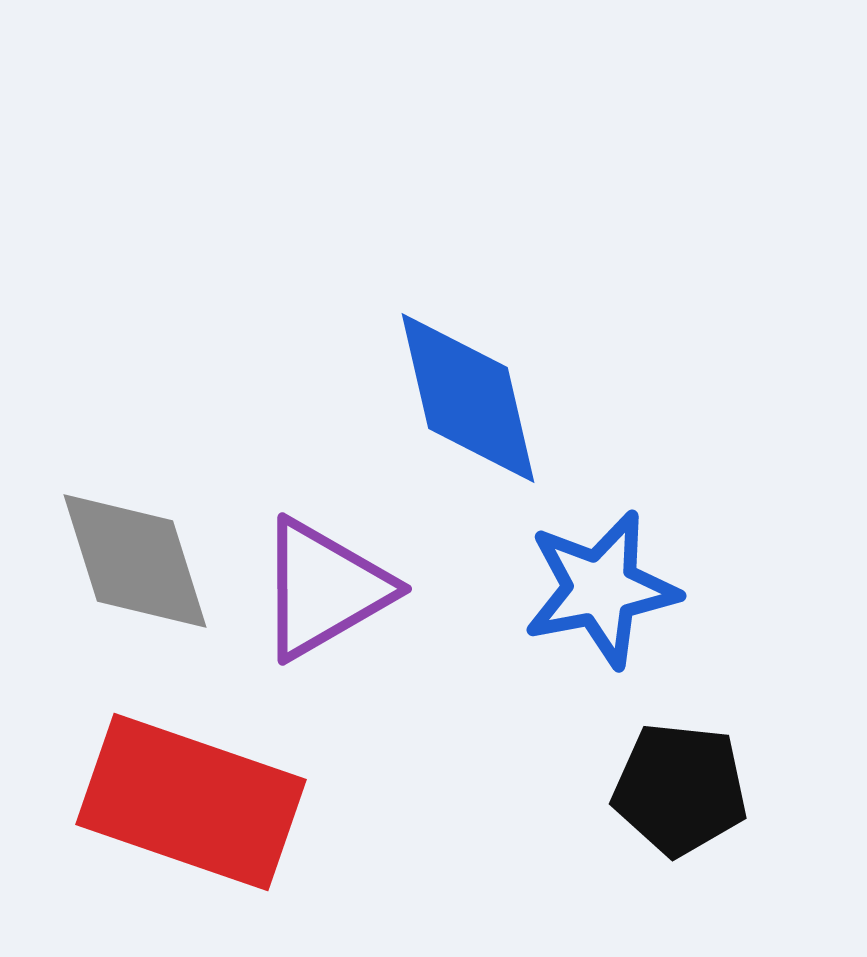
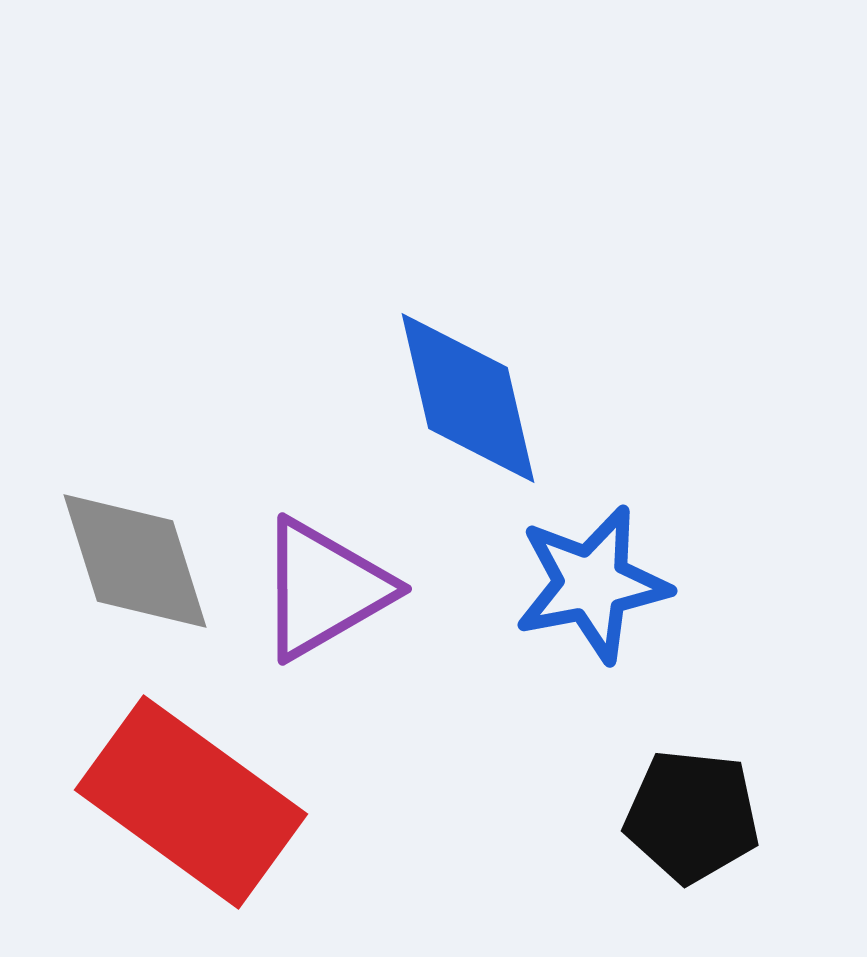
blue star: moved 9 px left, 5 px up
black pentagon: moved 12 px right, 27 px down
red rectangle: rotated 17 degrees clockwise
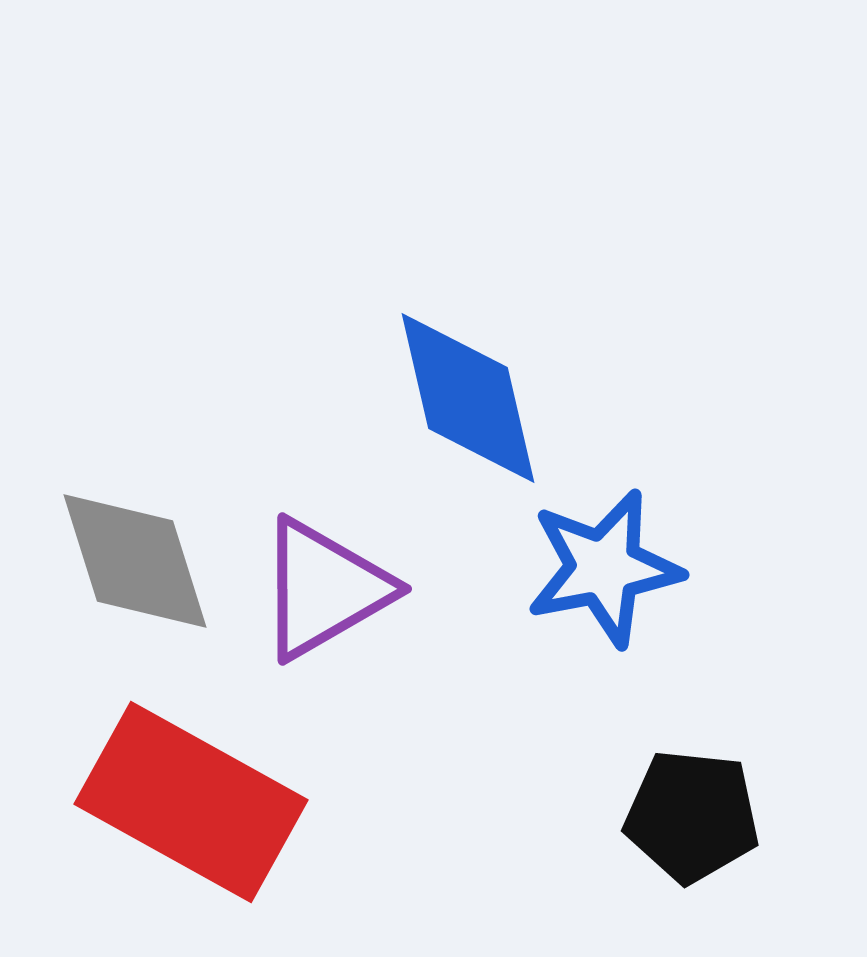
blue star: moved 12 px right, 16 px up
red rectangle: rotated 7 degrees counterclockwise
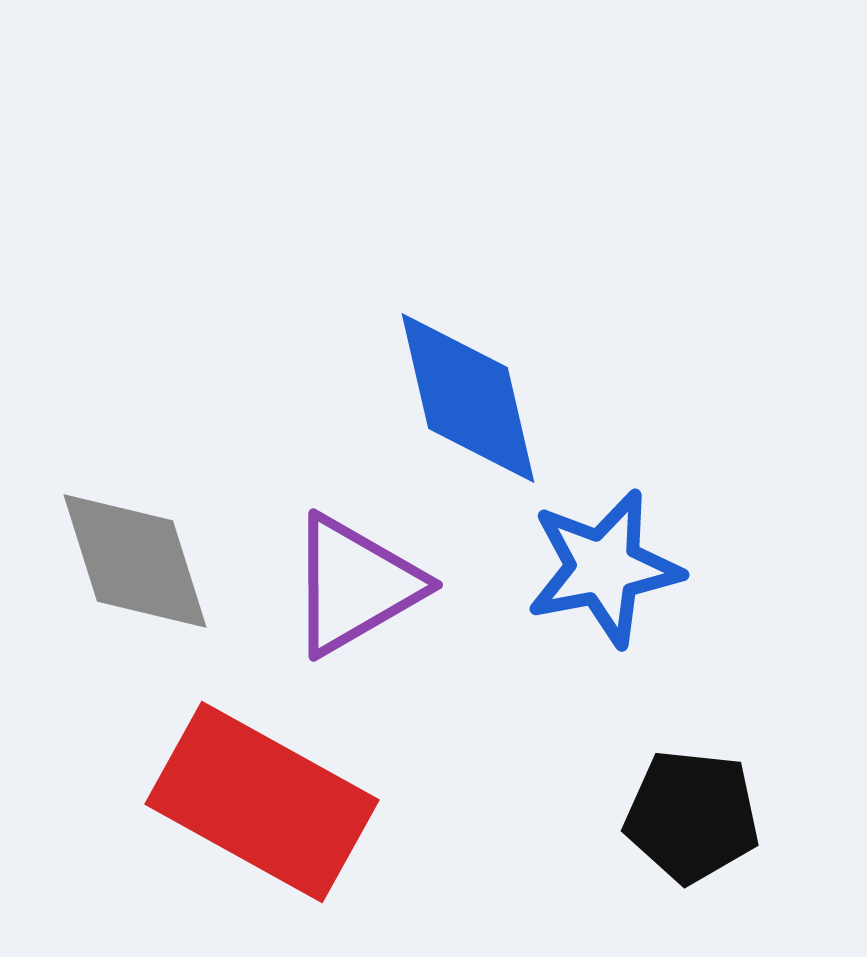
purple triangle: moved 31 px right, 4 px up
red rectangle: moved 71 px right
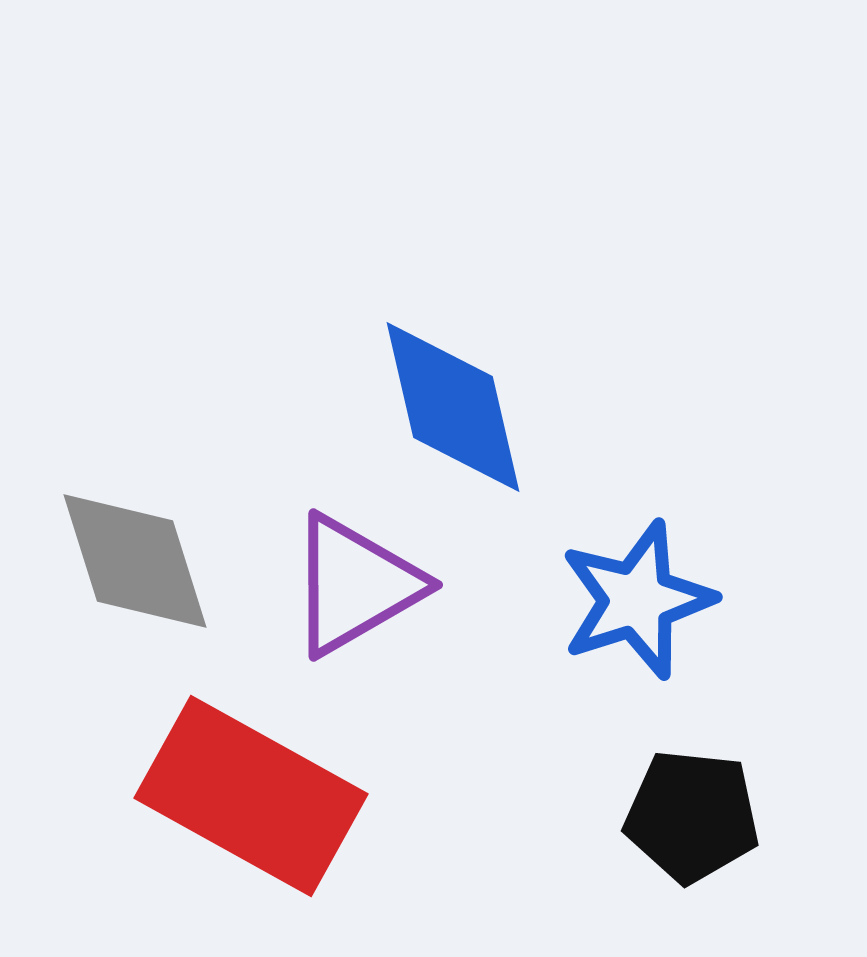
blue diamond: moved 15 px left, 9 px down
blue star: moved 33 px right, 32 px down; rotated 7 degrees counterclockwise
red rectangle: moved 11 px left, 6 px up
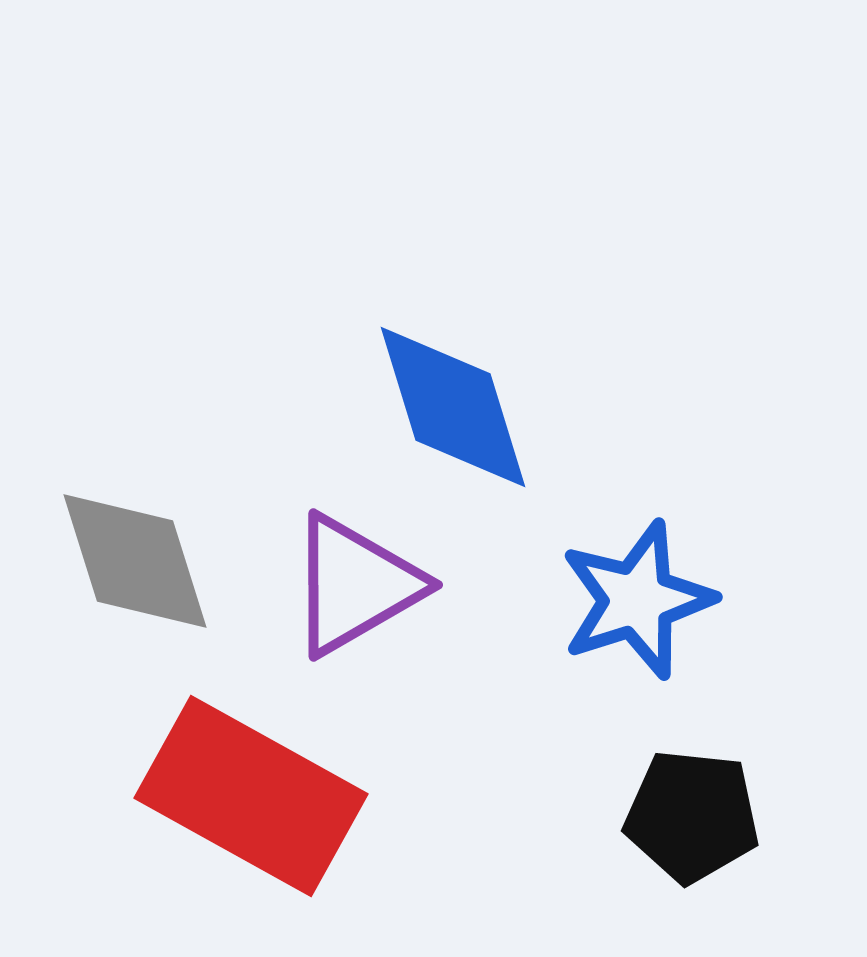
blue diamond: rotated 4 degrees counterclockwise
